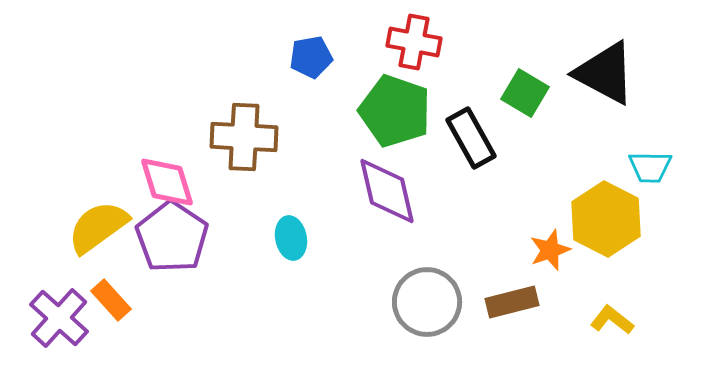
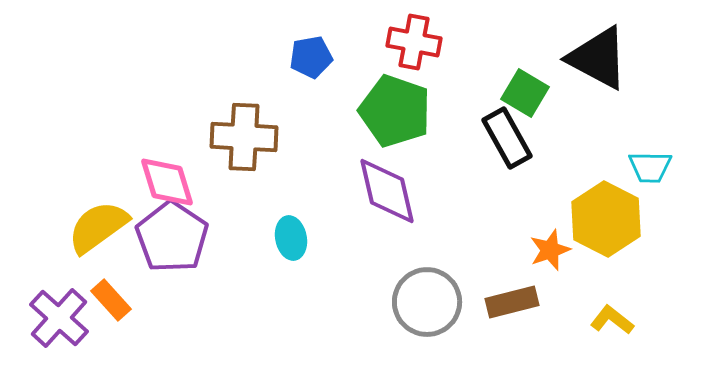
black triangle: moved 7 px left, 15 px up
black rectangle: moved 36 px right
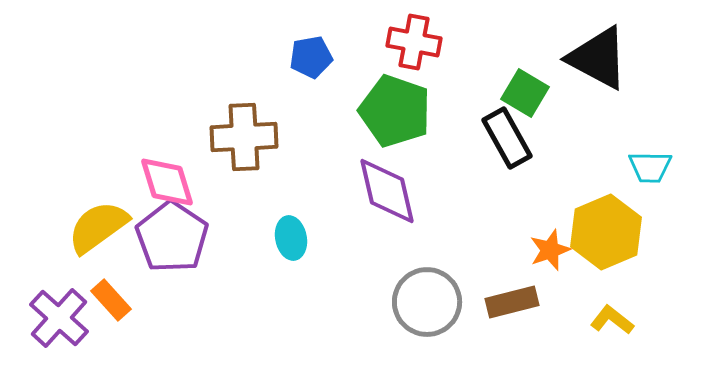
brown cross: rotated 6 degrees counterclockwise
yellow hexagon: moved 13 px down; rotated 10 degrees clockwise
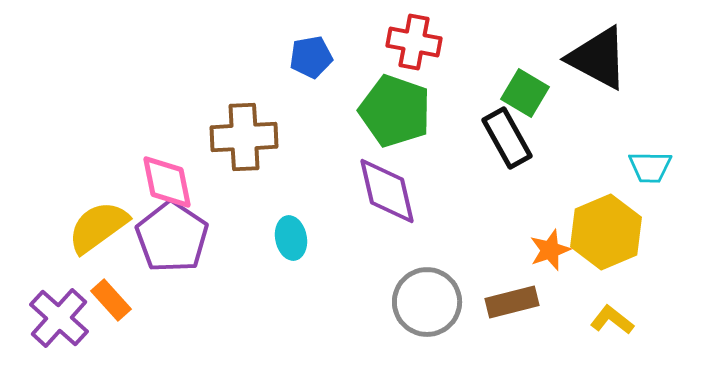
pink diamond: rotated 6 degrees clockwise
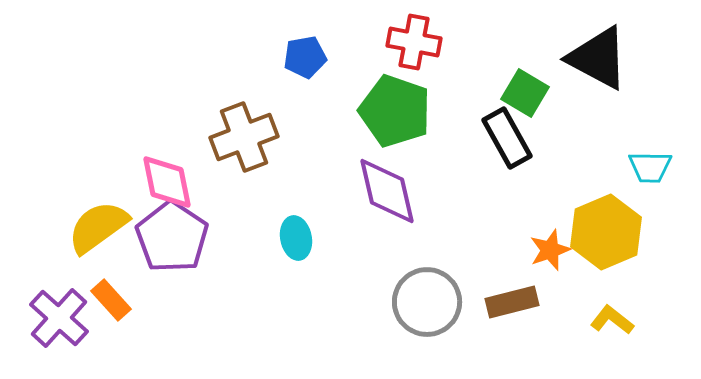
blue pentagon: moved 6 px left
brown cross: rotated 18 degrees counterclockwise
cyan ellipse: moved 5 px right
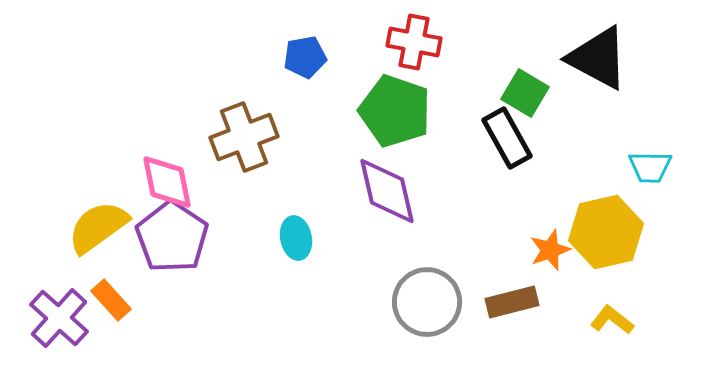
yellow hexagon: rotated 10 degrees clockwise
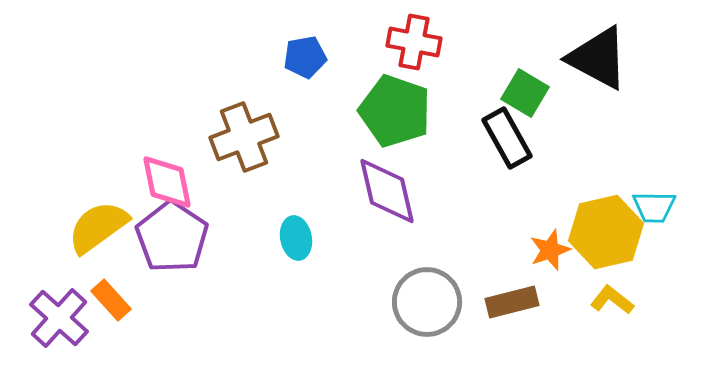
cyan trapezoid: moved 4 px right, 40 px down
yellow L-shape: moved 20 px up
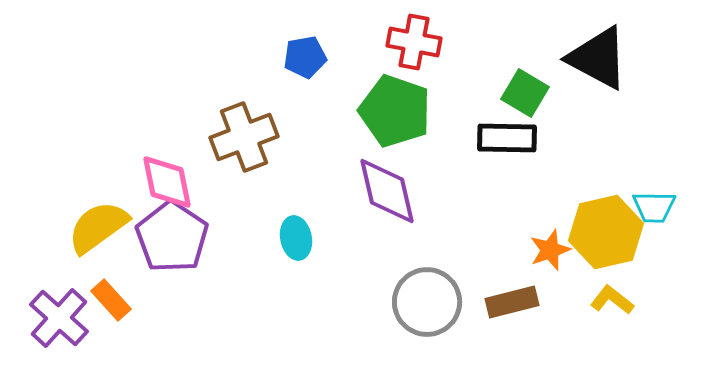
black rectangle: rotated 60 degrees counterclockwise
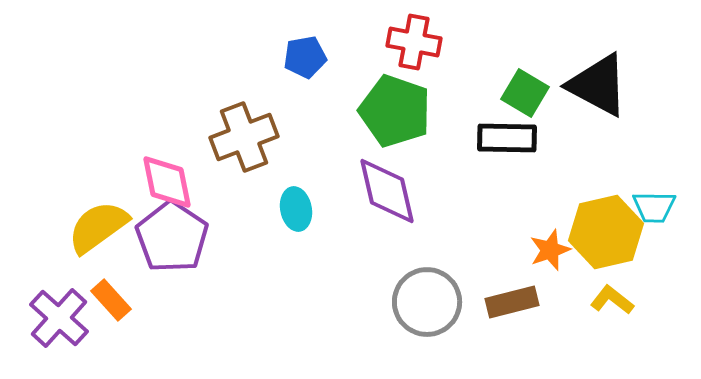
black triangle: moved 27 px down
cyan ellipse: moved 29 px up
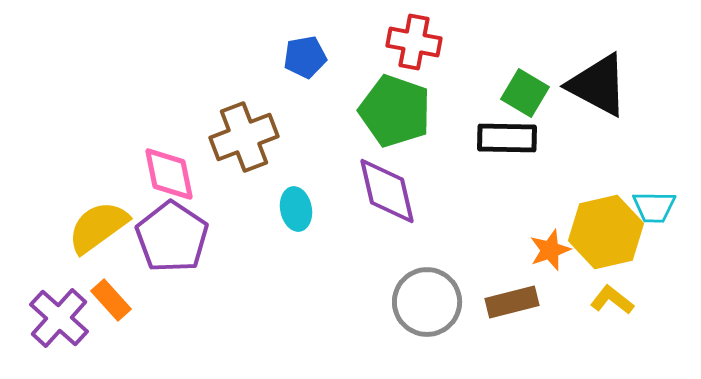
pink diamond: moved 2 px right, 8 px up
